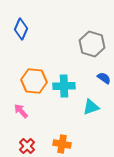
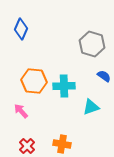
blue semicircle: moved 2 px up
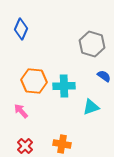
red cross: moved 2 px left
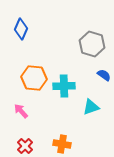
blue semicircle: moved 1 px up
orange hexagon: moved 3 px up
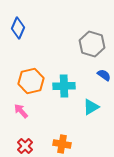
blue diamond: moved 3 px left, 1 px up
orange hexagon: moved 3 px left, 3 px down; rotated 20 degrees counterclockwise
cyan triangle: rotated 12 degrees counterclockwise
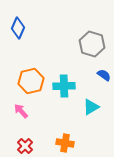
orange cross: moved 3 px right, 1 px up
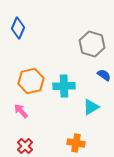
orange cross: moved 11 px right
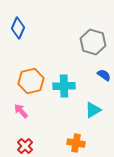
gray hexagon: moved 1 px right, 2 px up
cyan triangle: moved 2 px right, 3 px down
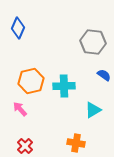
gray hexagon: rotated 10 degrees counterclockwise
pink arrow: moved 1 px left, 2 px up
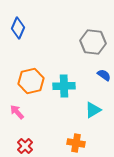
pink arrow: moved 3 px left, 3 px down
